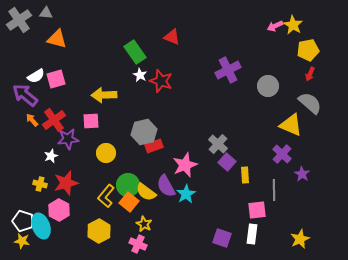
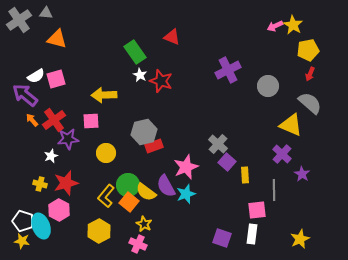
pink star at (185, 165): moved 1 px right, 2 px down
cyan star at (186, 194): rotated 12 degrees clockwise
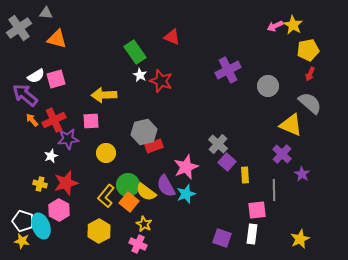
gray cross at (19, 20): moved 8 px down
red cross at (54, 120): rotated 10 degrees clockwise
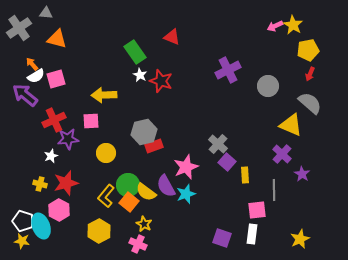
orange arrow at (32, 120): moved 56 px up
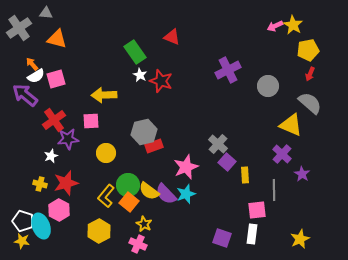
red cross at (54, 120): rotated 10 degrees counterclockwise
purple semicircle at (166, 186): moved 8 px down; rotated 15 degrees counterclockwise
yellow semicircle at (146, 192): moved 3 px right, 1 px up
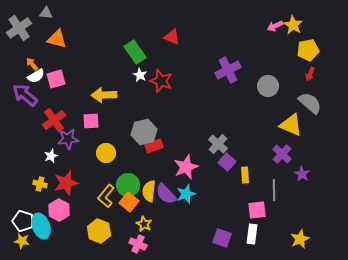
yellow semicircle at (149, 191): rotated 60 degrees clockwise
yellow hexagon at (99, 231): rotated 10 degrees counterclockwise
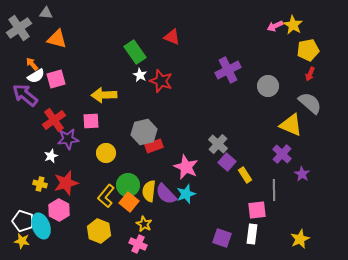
pink star at (186, 167): rotated 25 degrees counterclockwise
yellow rectangle at (245, 175): rotated 28 degrees counterclockwise
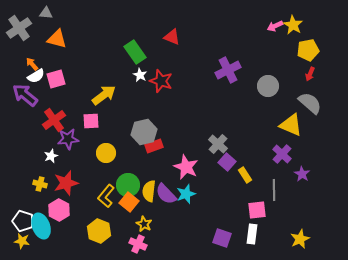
yellow arrow at (104, 95): rotated 145 degrees clockwise
